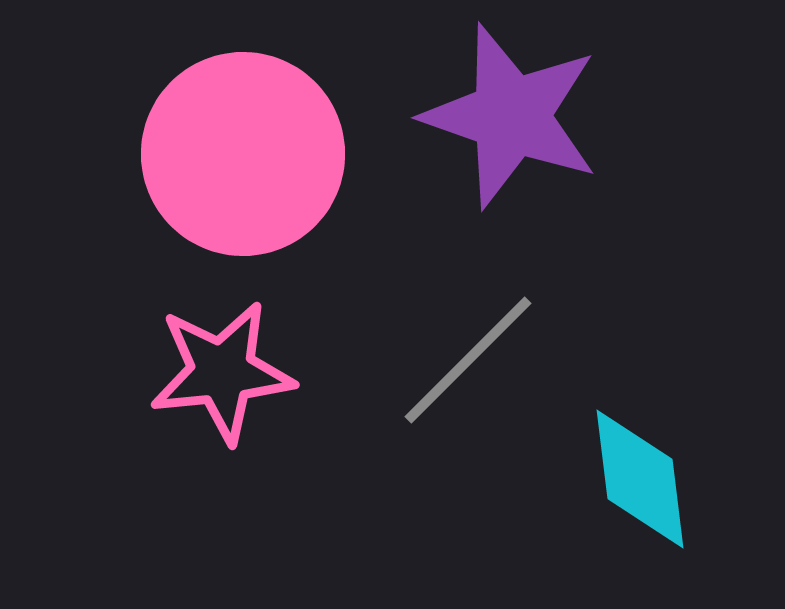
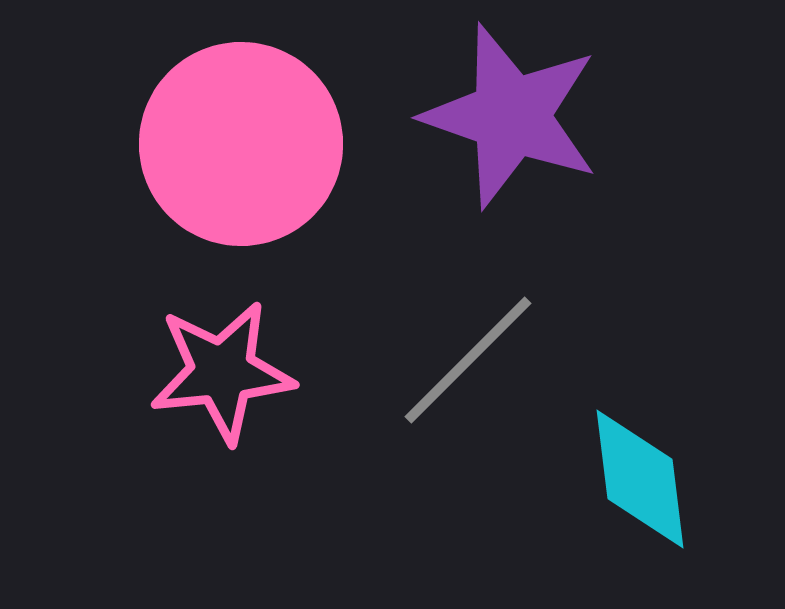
pink circle: moved 2 px left, 10 px up
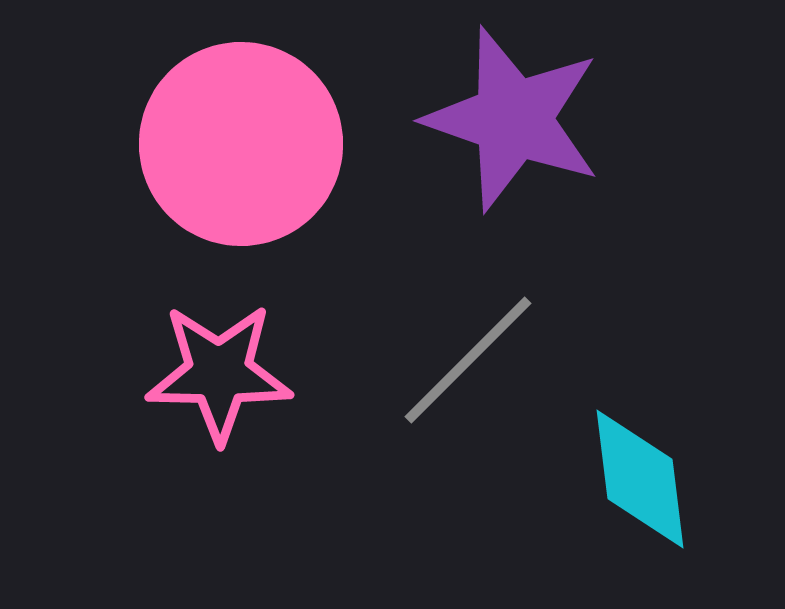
purple star: moved 2 px right, 3 px down
pink star: moved 3 px left, 1 px down; rotated 7 degrees clockwise
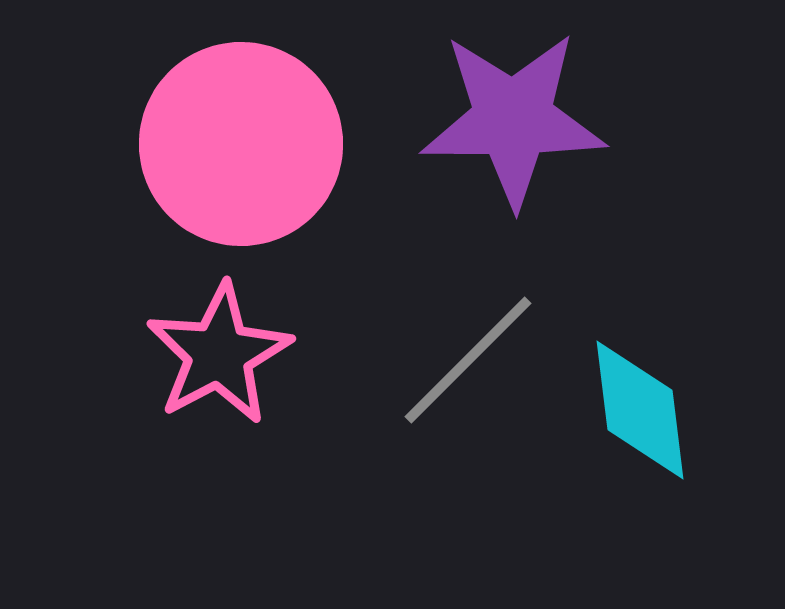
purple star: rotated 19 degrees counterclockwise
pink star: moved 19 px up; rotated 29 degrees counterclockwise
cyan diamond: moved 69 px up
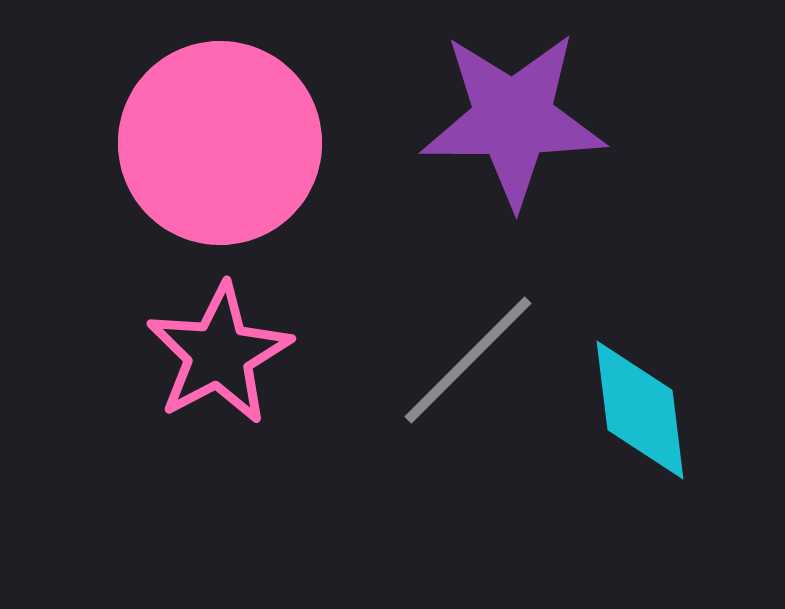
pink circle: moved 21 px left, 1 px up
